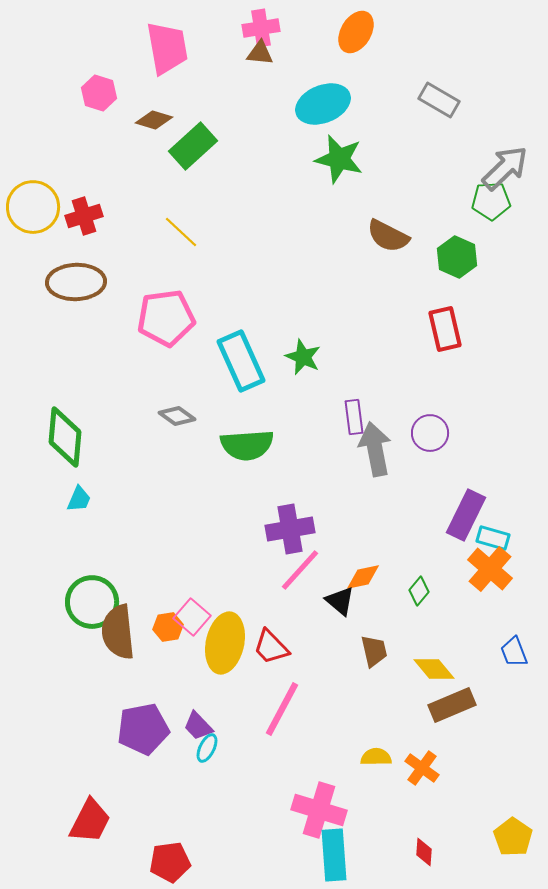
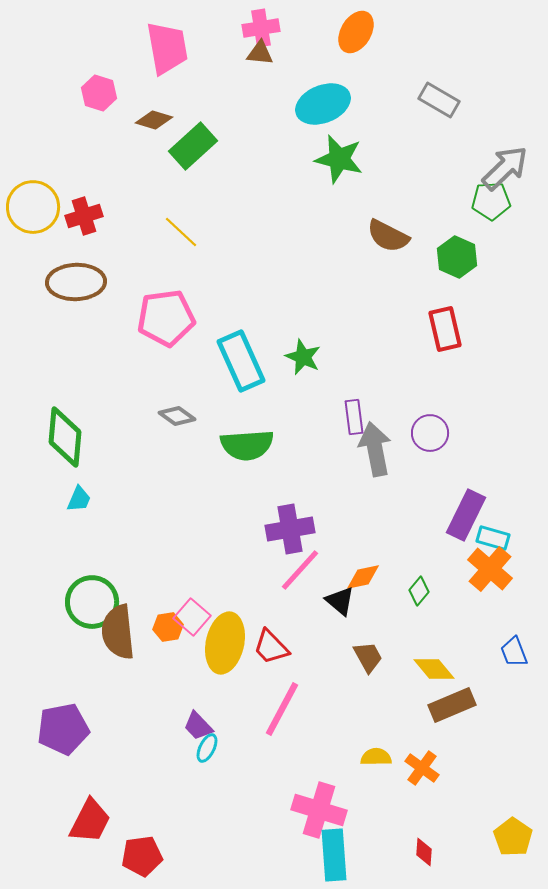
brown trapezoid at (374, 651): moved 6 px left, 6 px down; rotated 16 degrees counterclockwise
purple pentagon at (143, 729): moved 80 px left
red pentagon at (170, 862): moved 28 px left, 6 px up
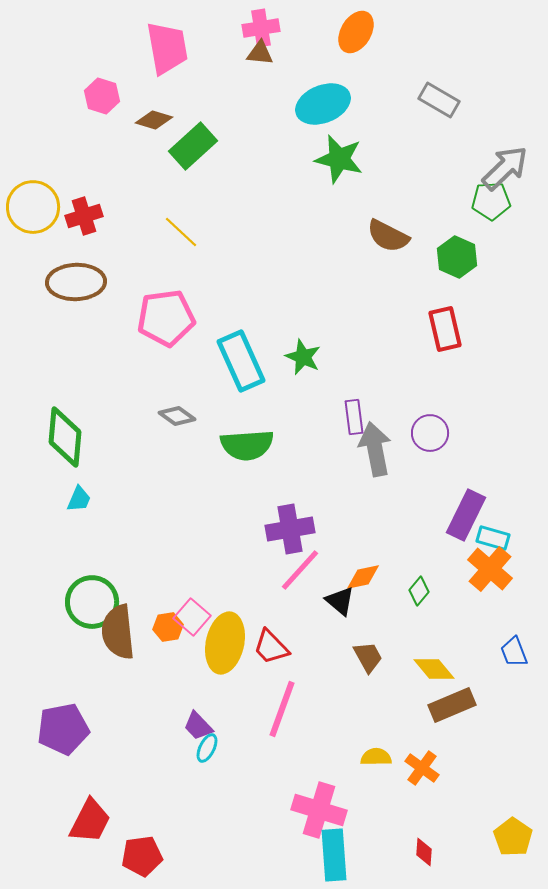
pink hexagon at (99, 93): moved 3 px right, 3 px down
pink line at (282, 709): rotated 8 degrees counterclockwise
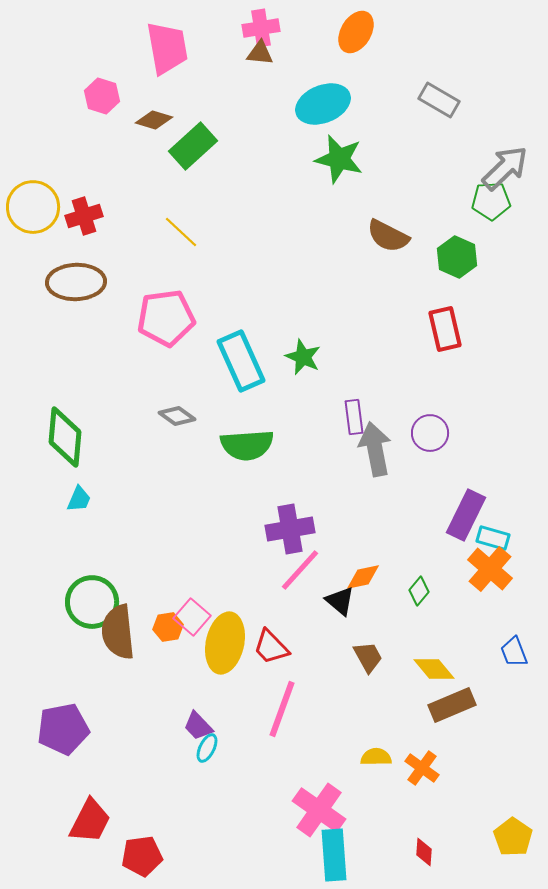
pink cross at (319, 810): rotated 18 degrees clockwise
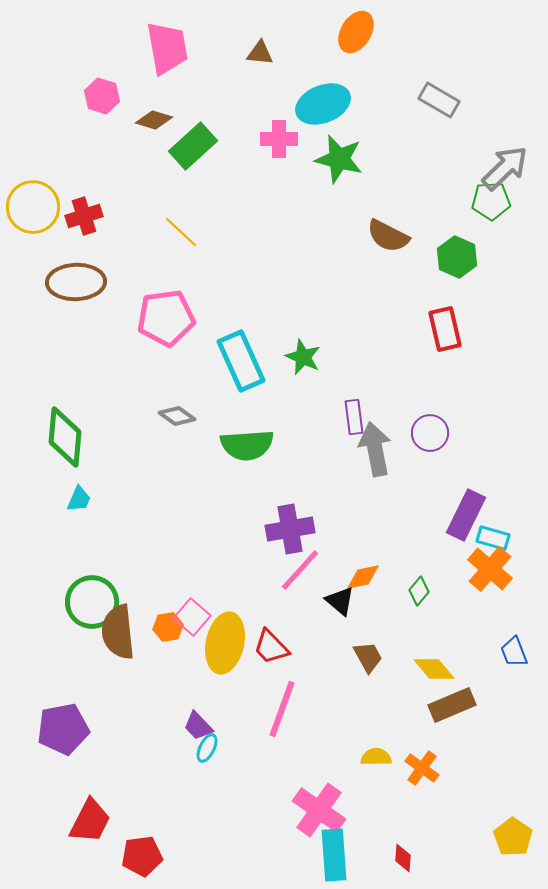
pink cross at (261, 28): moved 18 px right, 111 px down; rotated 9 degrees clockwise
red diamond at (424, 852): moved 21 px left, 6 px down
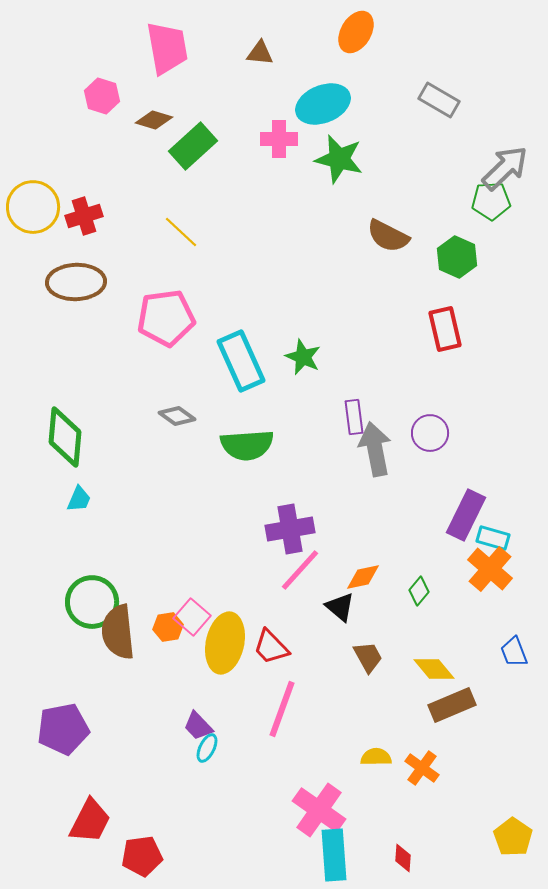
black triangle at (340, 601): moved 6 px down
